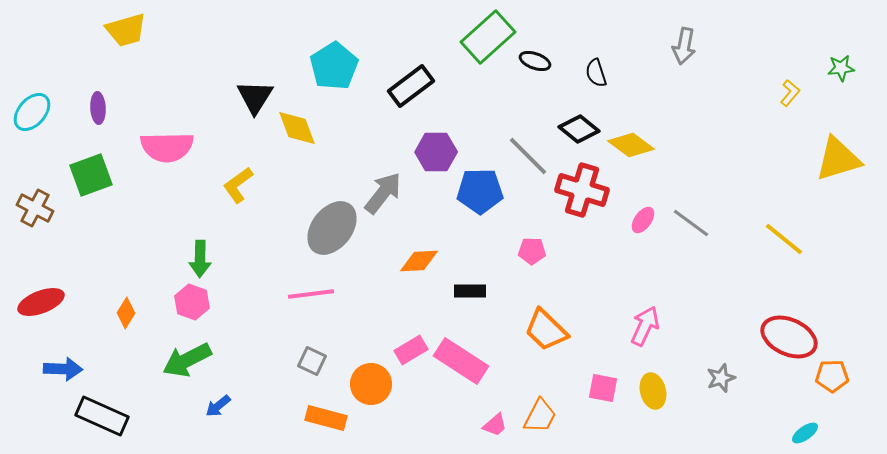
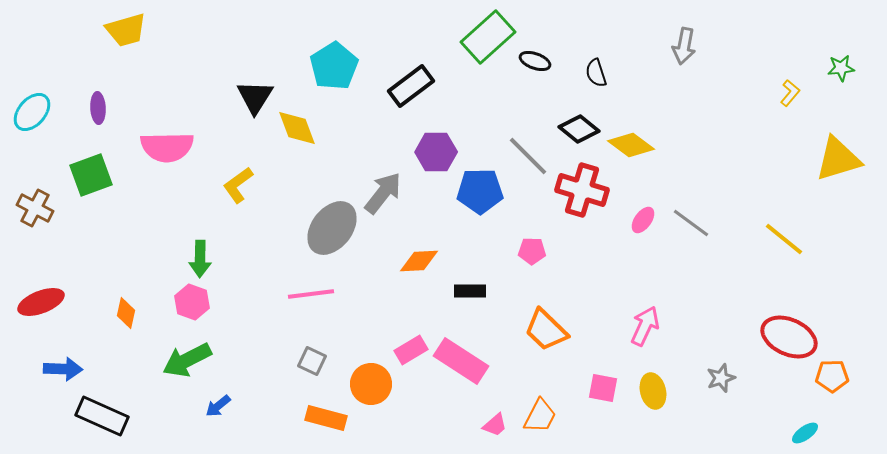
orange diamond at (126, 313): rotated 20 degrees counterclockwise
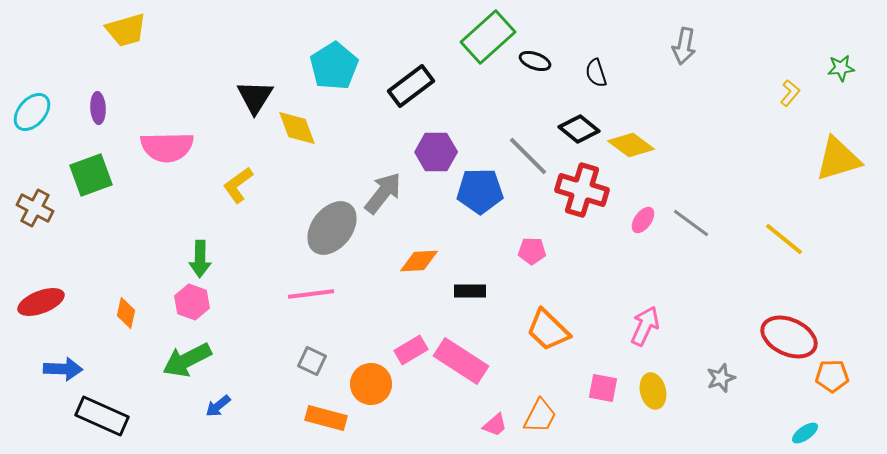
orange trapezoid at (546, 330): moved 2 px right
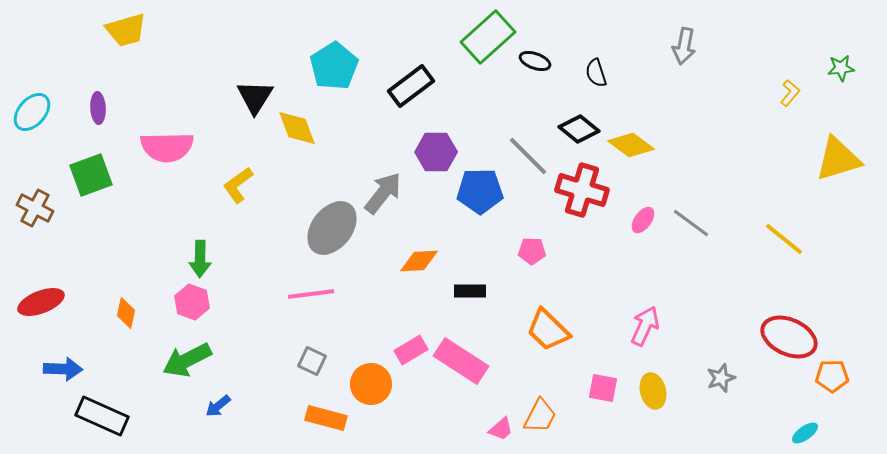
pink trapezoid at (495, 425): moved 6 px right, 4 px down
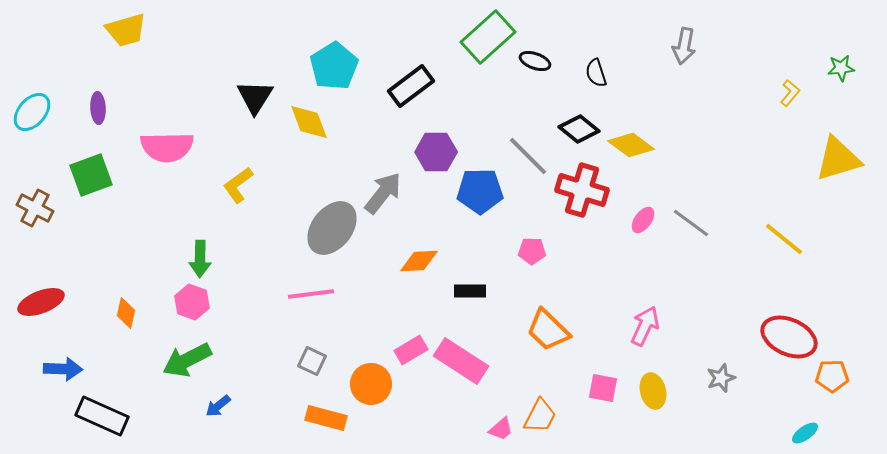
yellow diamond at (297, 128): moved 12 px right, 6 px up
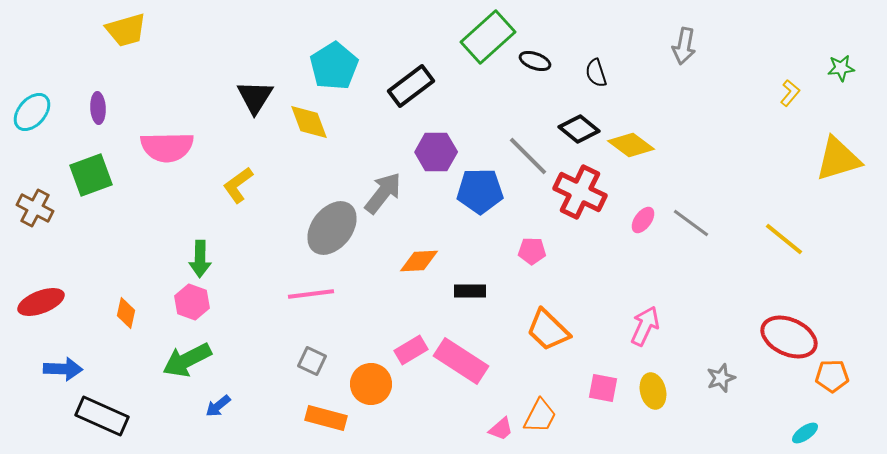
red cross at (582, 190): moved 2 px left, 2 px down; rotated 9 degrees clockwise
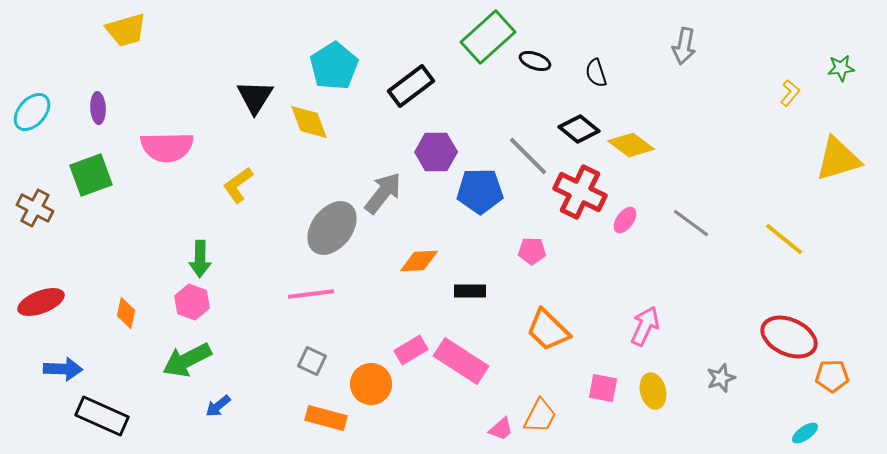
pink ellipse at (643, 220): moved 18 px left
